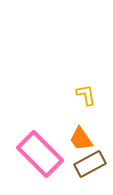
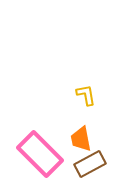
orange trapezoid: rotated 24 degrees clockwise
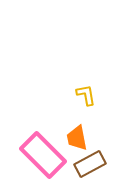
orange trapezoid: moved 4 px left, 1 px up
pink rectangle: moved 3 px right, 1 px down
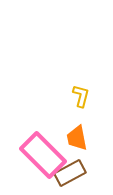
yellow L-shape: moved 5 px left, 1 px down; rotated 25 degrees clockwise
brown rectangle: moved 20 px left, 9 px down
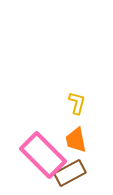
yellow L-shape: moved 4 px left, 7 px down
orange trapezoid: moved 1 px left, 2 px down
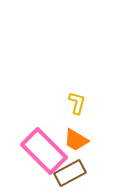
orange trapezoid: rotated 48 degrees counterclockwise
pink rectangle: moved 1 px right, 4 px up
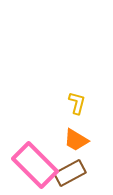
pink rectangle: moved 9 px left, 14 px down
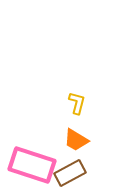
pink rectangle: moved 3 px left; rotated 27 degrees counterclockwise
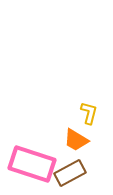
yellow L-shape: moved 12 px right, 10 px down
pink rectangle: moved 1 px up
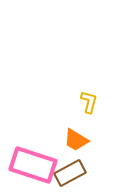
yellow L-shape: moved 11 px up
pink rectangle: moved 1 px right, 1 px down
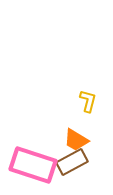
yellow L-shape: moved 1 px left, 1 px up
brown rectangle: moved 2 px right, 11 px up
